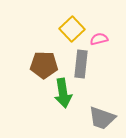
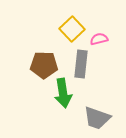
gray trapezoid: moved 5 px left
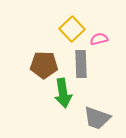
gray rectangle: rotated 8 degrees counterclockwise
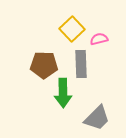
green arrow: rotated 8 degrees clockwise
gray trapezoid: rotated 64 degrees counterclockwise
